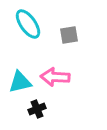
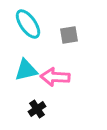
cyan triangle: moved 6 px right, 12 px up
black cross: rotated 12 degrees counterclockwise
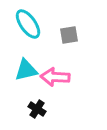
black cross: rotated 24 degrees counterclockwise
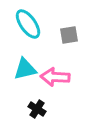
cyan triangle: moved 1 px left, 1 px up
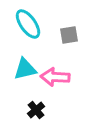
black cross: moved 1 px left, 1 px down; rotated 18 degrees clockwise
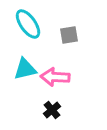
black cross: moved 16 px right
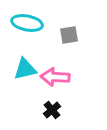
cyan ellipse: moved 1 px left, 1 px up; rotated 44 degrees counterclockwise
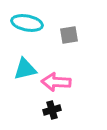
pink arrow: moved 1 px right, 5 px down
black cross: rotated 24 degrees clockwise
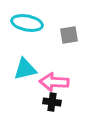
pink arrow: moved 2 px left
black cross: moved 8 px up; rotated 24 degrees clockwise
